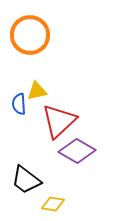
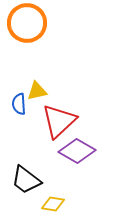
orange circle: moved 3 px left, 12 px up
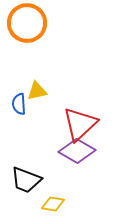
red triangle: moved 21 px right, 3 px down
black trapezoid: rotated 16 degrees counterclockwise
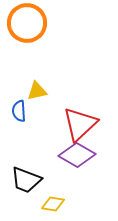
blue semicircle: moved 7 px down
purple diamond: moved 4 px down
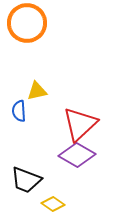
yellow diamond: rotated 25 degrees clockwise
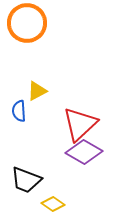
yellow triangle: rotated 15 degrees counterclockwise
purple diamond: moved 7 px right, 3 px up
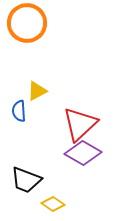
purple diamond: moved 1 px left, 1 px down
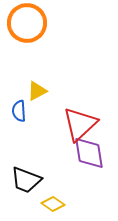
purple diamond: moved 6 px right; rotated 51 degrees clockwise
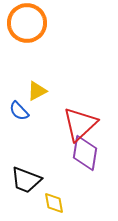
blue semicircle: rotated 40 degrees counterclockwise
purple diamond: moved 4 px left; rotated 18 degrees clockwise
yellow diamond: moved 1 px right, 1 px up; rotated 45 degrees clockwise
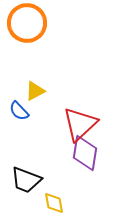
yellow triangle: moved 2 px left
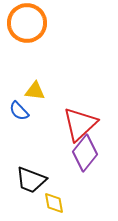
yellow triangle: rotated 35 degrees clockwise
purple diamond: rotated 30 degrees clockwise
black trapezoid: moved 5 px right
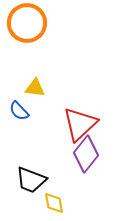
yellow triangle: moved 3 px up
purple diamond: moved 1 px right, 1 px down
